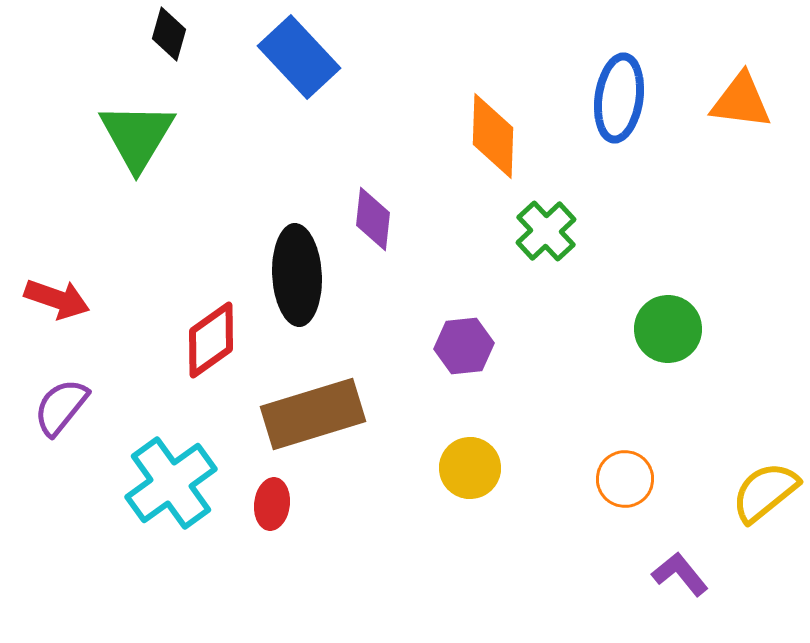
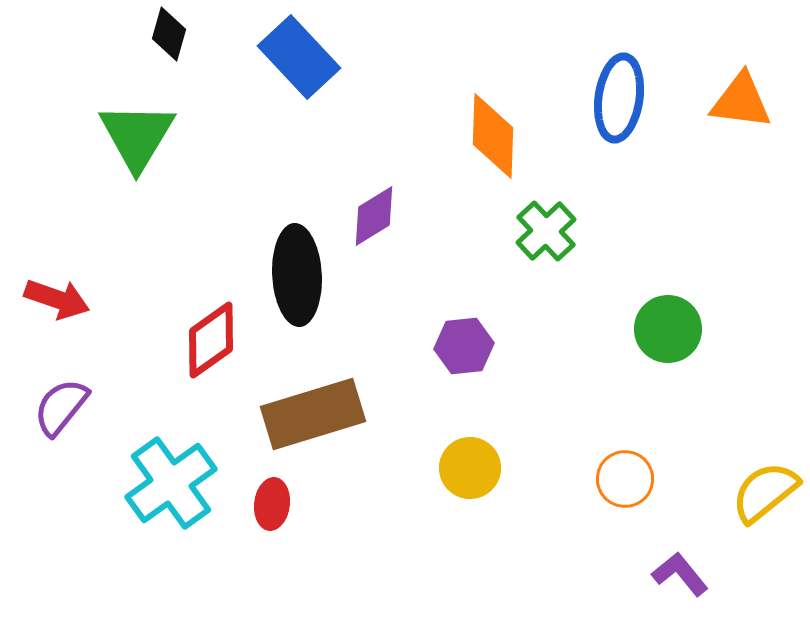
purple diamond: moved 1 px right, 3 px up; rotated 52 degrees clockwise
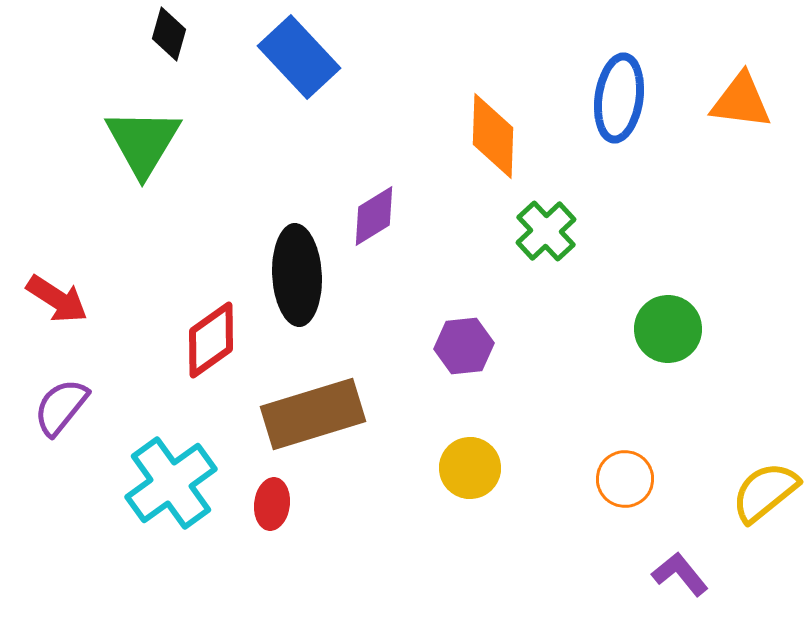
green triangle: moved 6 px right, 6 px down
red arrow: rotated 14 degrees clockwise
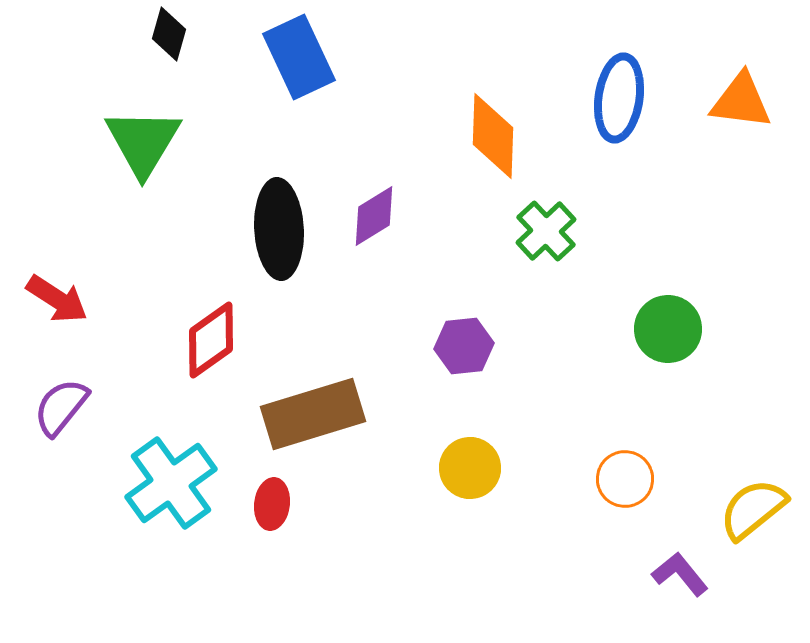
blue rectangle: rotated 18 degrees clockwise
black ellipse: moved 18 px left, 46 px up
yellow semicircle: moved 12 px left, 17 px down
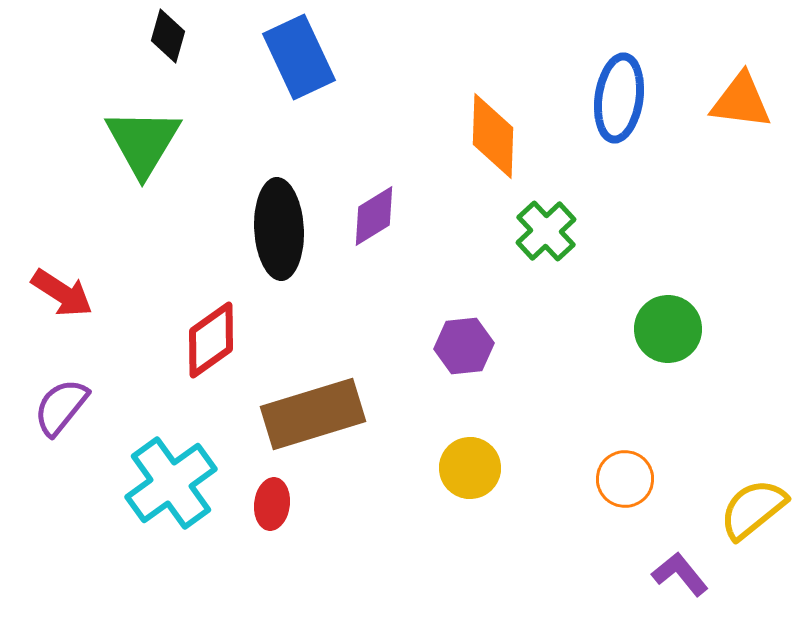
black diamond: moved 1 px left, 2 px down
red arrow: moved 5 px right, 6 px up
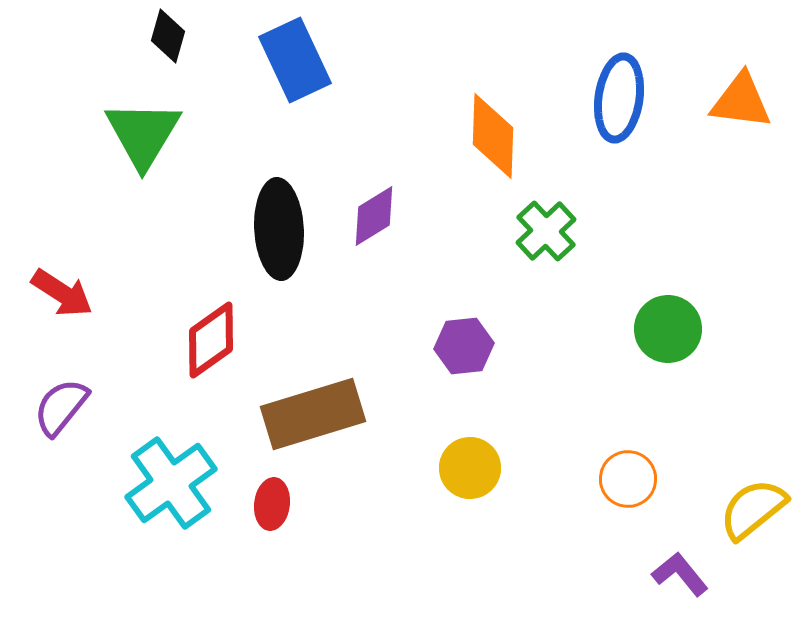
blue rectangle: moved 4 px left, 3 px down
green triangle: moved 8 px up
orange circle: moved 3 px right
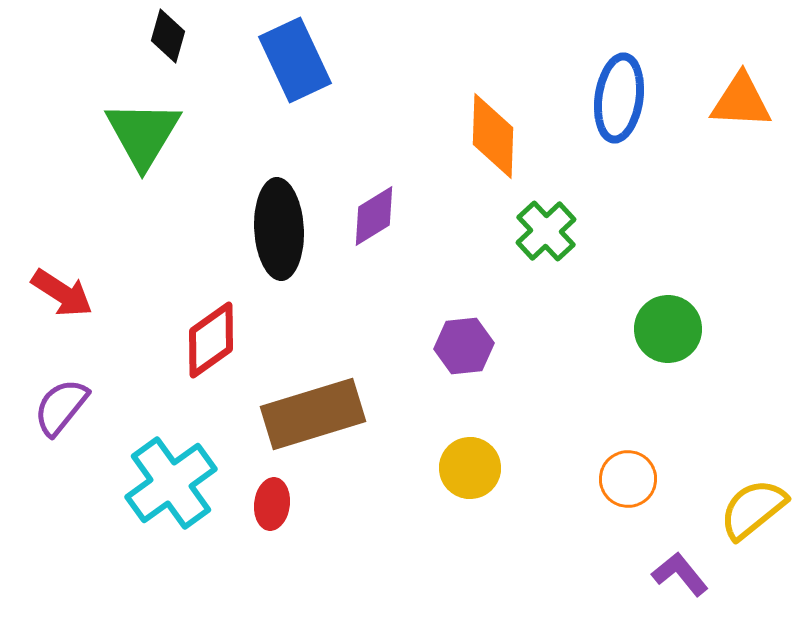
orange triangle: rotated 4 degrees counterclockwise
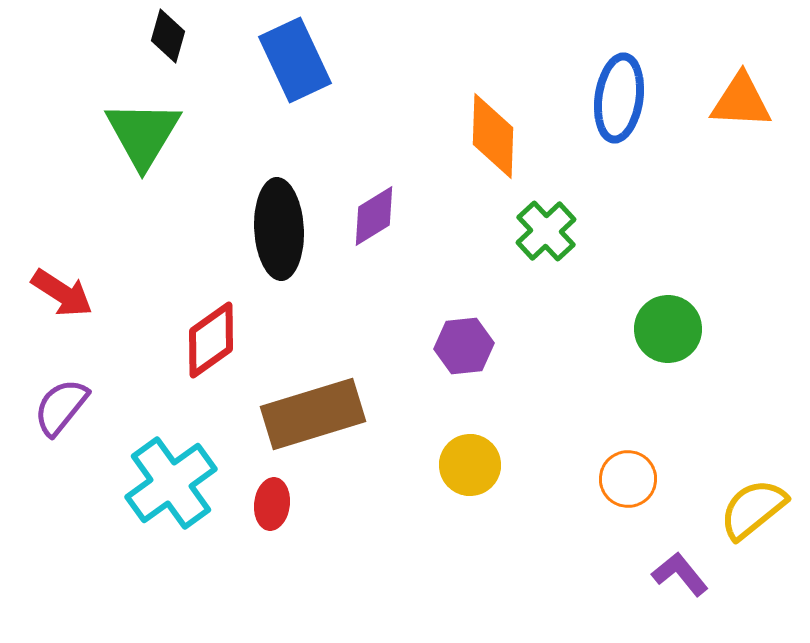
yellow circle: moved 3 px up
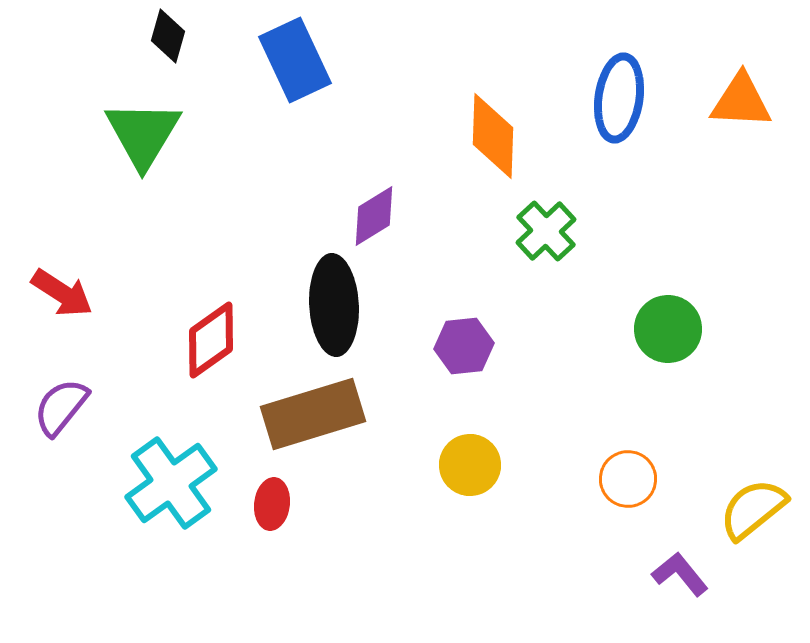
black ellipse: moved 55 px right, 76 px down
